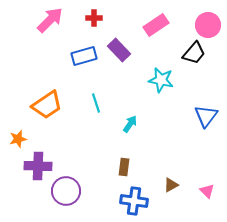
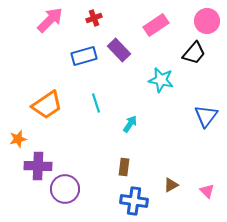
red cross: rotated 21 degrees counterclockwise
pink circle: moved 1 px left, 4 px up
purple circle: moved 1 px left, 2 px up
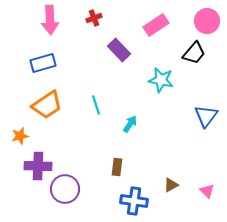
pink arrow: rotated 132 degrees clockwise
blue rectangle: moved 41 px left, 7 px down
cyan line: moved 2 px down
orange star: moved 2 px right, 3 px up
brown rectangle: moved 7 px left
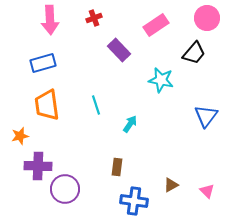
pink circle: moved 3 px up
orange trapezoid: rotated 116 degrees clockwise
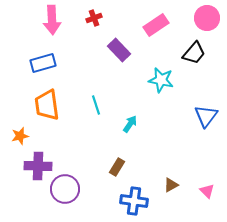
pink arrow: moved 2 px right
brown rectangle: rotated 24 degrees clockwise
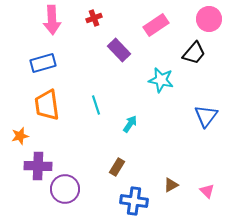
pink circle: moved 2 px right, 1 px down
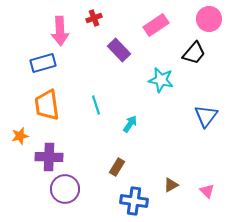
pink arrow: moved 8 px right, 11 px down
purple cross: moved 11 px right, 9 px up
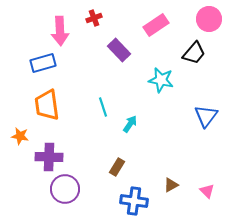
cyan line: moved 7 px right, 2 px down
orange star: rotated 24 degrees clockwise
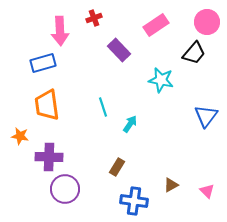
pink circle: moved 2 px left, 3 px down
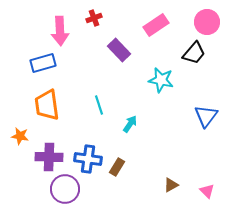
cyan line: moved 4 px left, 2 px up
blue cross: moved 46 px left, 42 px up
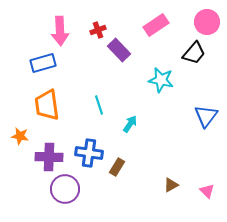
red cross: moved 4 px right, 12 px down
blue cross: moved 1 px right, 6 px up
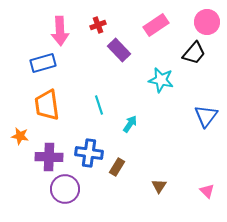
red cross: moved 5 px up
brown triangle: moved 12 px left, 1 px down; rotated 28 degrees counterclockwise
